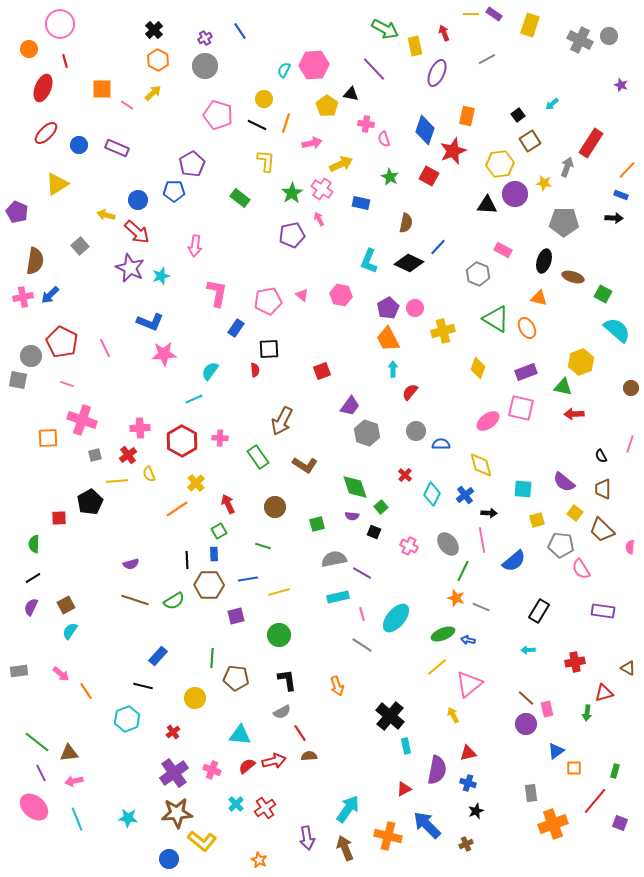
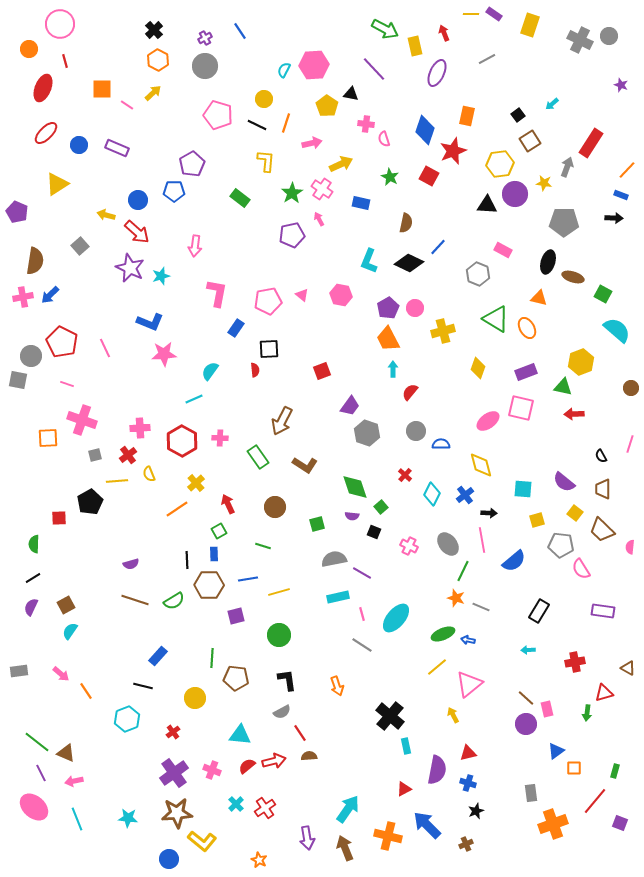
black ellipse at (544, 261): moved 4 px right, 1 px down
brown triangle at (69, 753): moved 3 px left; rotated 30 degrees clockwise
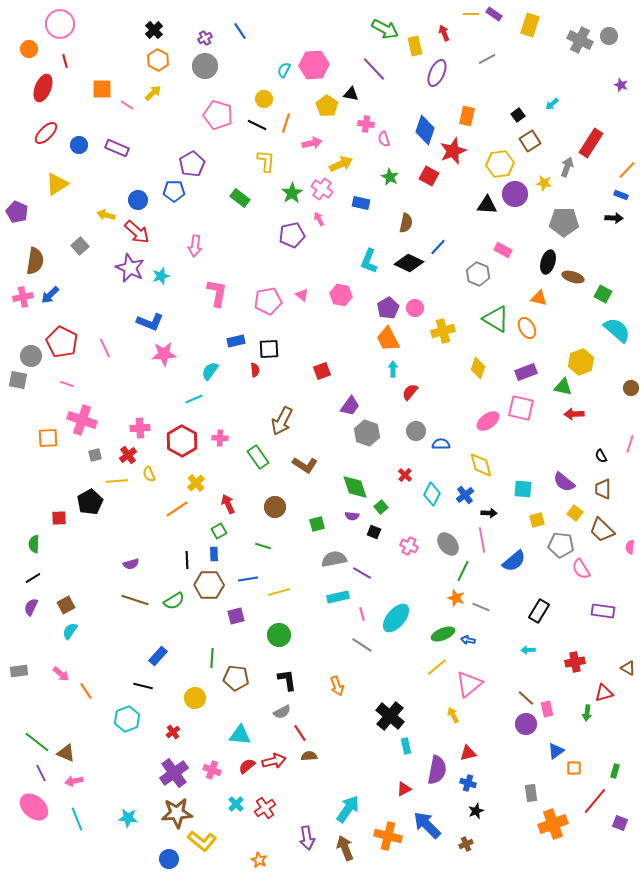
blue rectangle at (236, 328): moved 13 px down; rotated 42 degrees clockwise
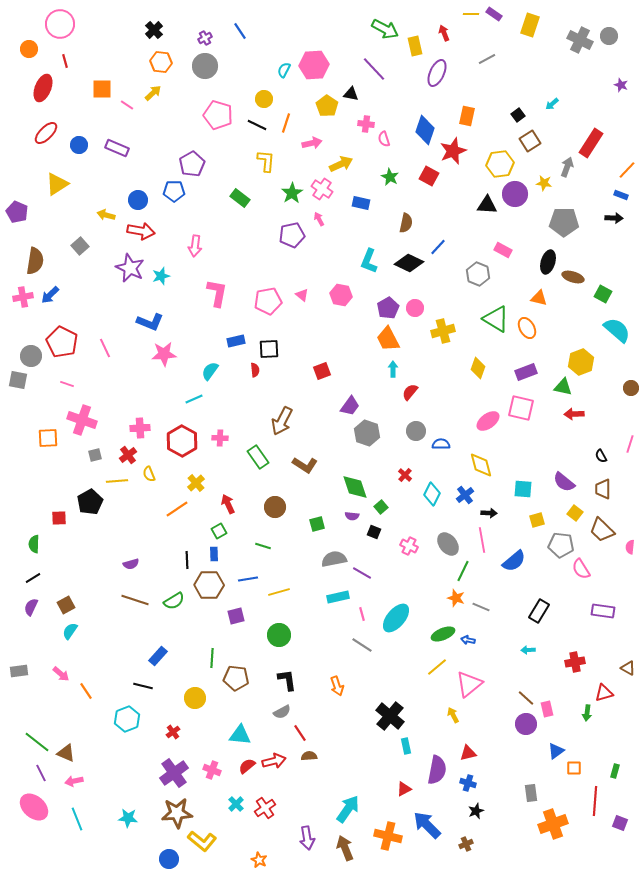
orange hexagon at (158, 60): moved 3 px right, 2 px down; rotated 20 degrees counterclockwise
red arrow at (137, 232): moved 4 px right, 1 px up; rotated 32 degrees counterclockwise
red line at (595, 801): rotated 36 degrees counterclockwise
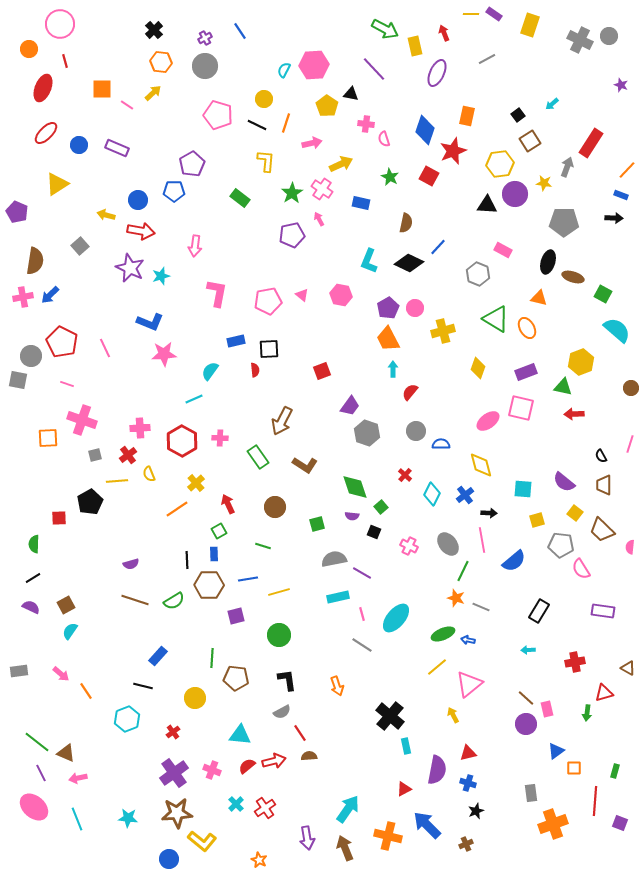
brown trapezoid at (603, 489): moved 1 px right, 4 px up
purple semicircle at (31, 607): rotated 90 degrees clockwise
pink arrow at (74, 781): moved 4 px right, 3 px up
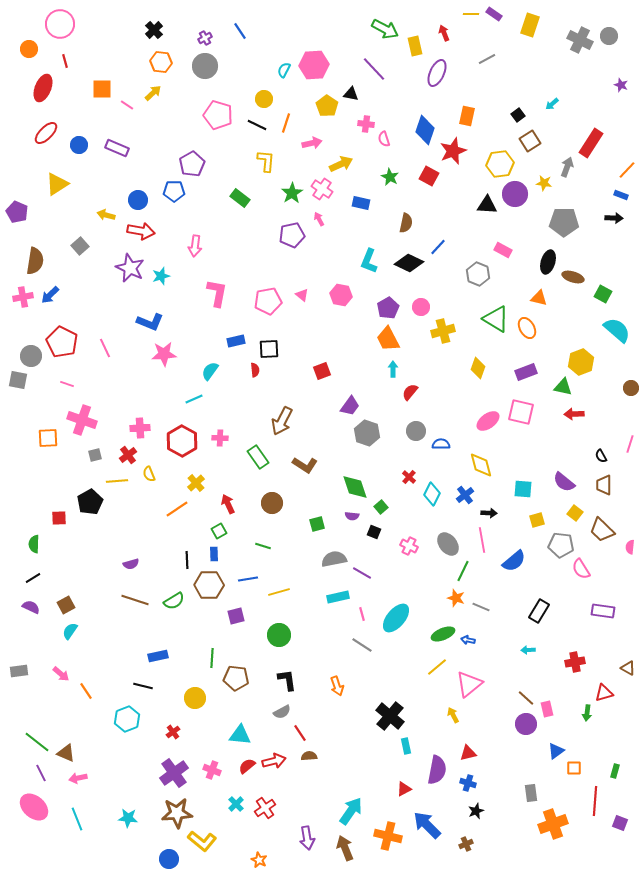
pink circle at (415, 308): moved 6 px right, 1 px up
pink square at (521, 408): moved 4 px down
red cross at (405, 475): moved 4 px right, 2 px down
brown circle at (275, 507): moved 3 px left, 4 px up
blue rectangle at (158, 656): rotated 36 degrees clockwise
cyan arrow at (348, 809): moved 3 px right, 2 px down
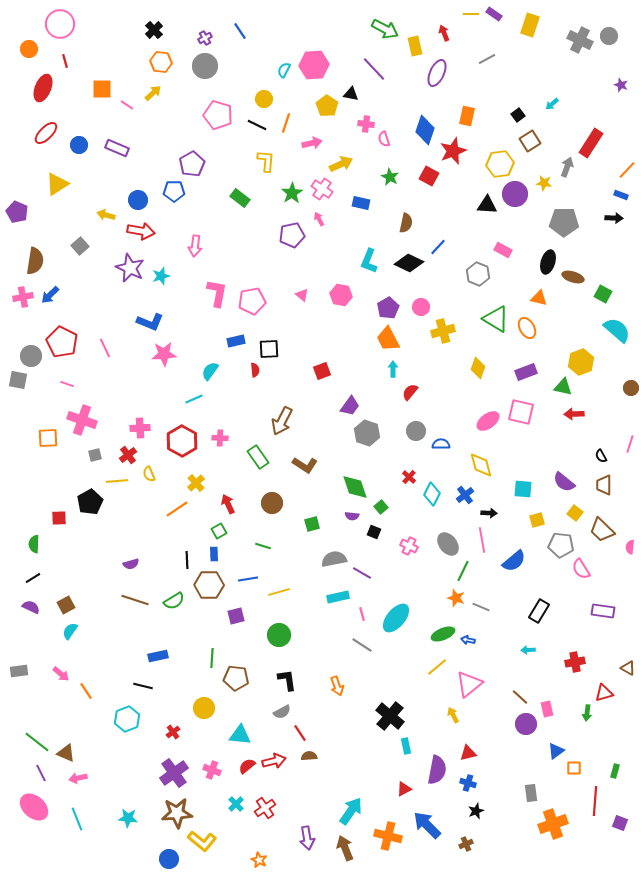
pink pentagon at (268, 301): moved 16 px left
green square at (317, 524): moved 5 px left
yellow circle at (195, 698): moved 9 px right, 10 px down
brown line at (526, 698): moved 6 px left, 1 px up
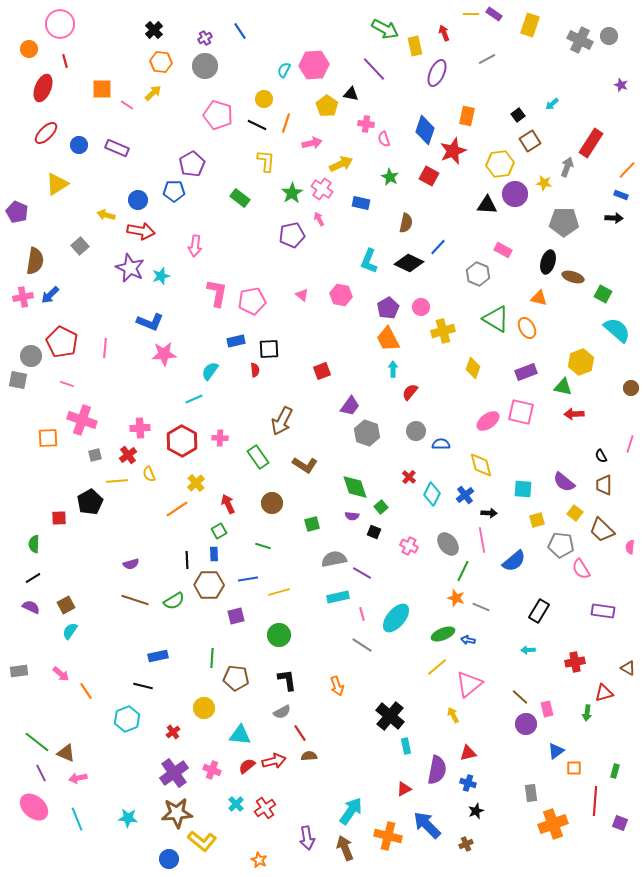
pink line at (105, 348): rotated 30 degrees clockwise
yellow diamond at (478, 368): moved 5 px left
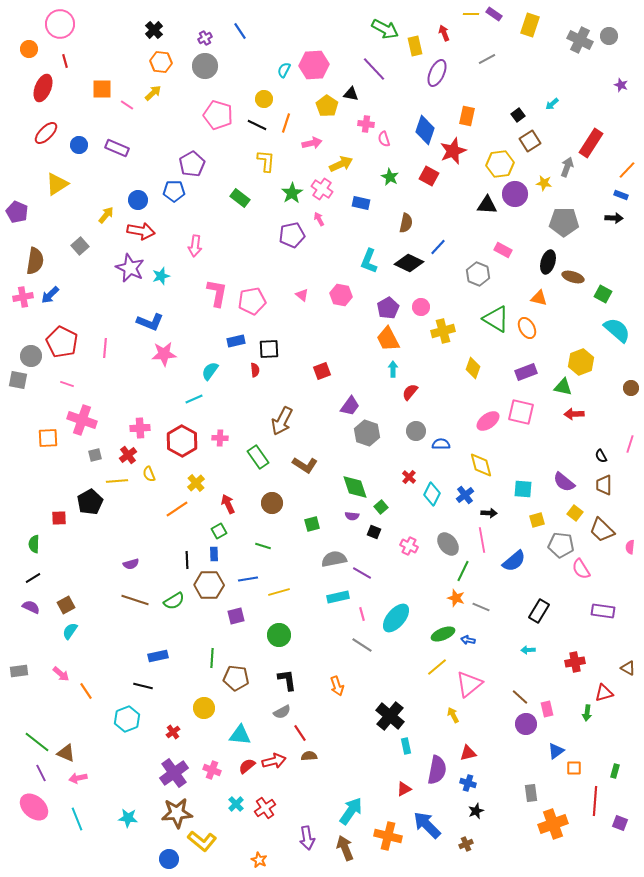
yellow arrow at (106, 215): rotated 114 degrees clockwise
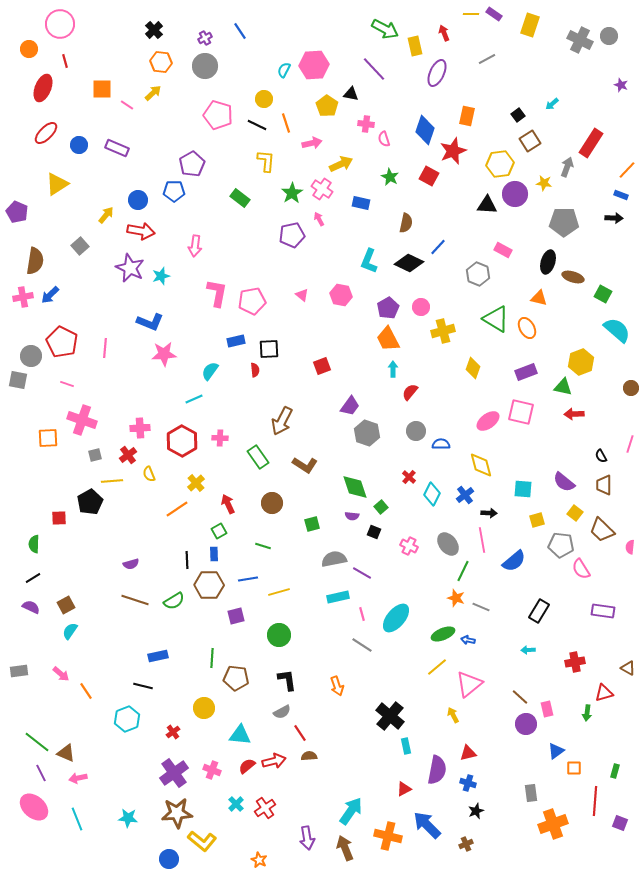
orange line at (286, 123): rotated 36 degrees counterclockwise
red square at (322, 371): moved 5 px up
yellow line at (117, 481): moved 5 px left
